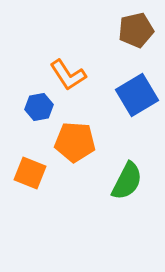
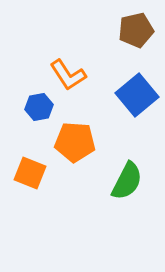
blue square: rotated 9 degrees counterclockwise
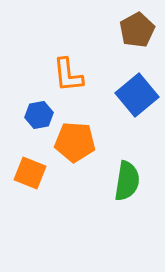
brown pentagon: moved 1 px right; rotated 16 degrees counterclockwise
orange L-shape: rotated 27 degrees clockwise
blue hexagon: moved 8 px down
green semicircle: rotated 18 degrees counterclockwise
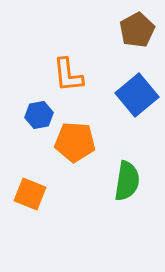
orange square: moved 21 px down
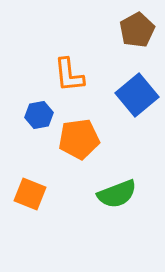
orange L-shape: moved 1 px right
orange pentagon: moved 4 px right, 3 px up; rotated 12 degrees counterclockwise
green semicircle: moved 10 px left, 13 px down; rotated 60 degrees clockwise
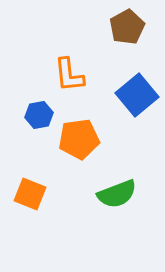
brown pentagon: moved 10 px left, 3 px up
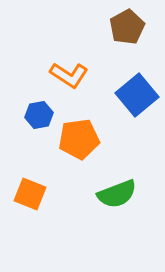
orange L-shape: rotated 51 degrees counterclockwise
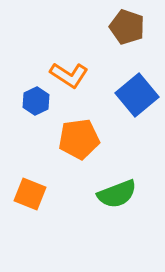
brown pentagon: rotated 24 degrees counterclockwise
blue hexagon: moved 3 px left, 14 px up; rotated 16 degrees counterclockwise
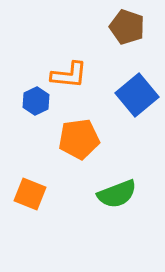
orange L-shape: rotated 27 degrees counterclockwise
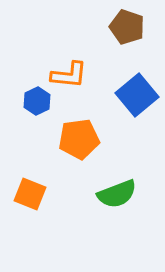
blue hexagon: moved 1 px right
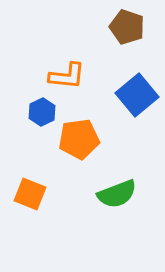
orange L-shape: moved 2 px left, 1 px down
blue hexagon: moved 5 px right, 11 px down
